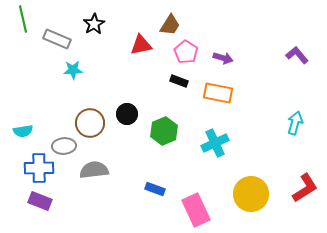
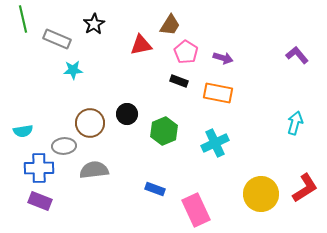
yellow circle: moved 10 px right
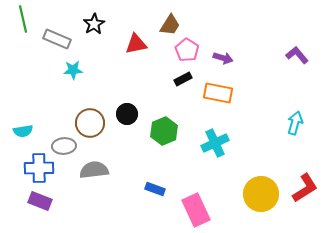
red triangle: moved 5 px left, 1 px up
pink pentagon: moved 1 px right, 2 px up
black rectangle: moved 4 px right, 2 px up; rotated 48 degrees counterclockwise
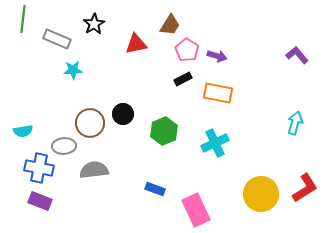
green line: rotated 20 degrees clockwise
purple arrow: moved 6 px left, 2 px up
black circle: moved 4 px left
blue cross: rotated 12 degrees clockwise
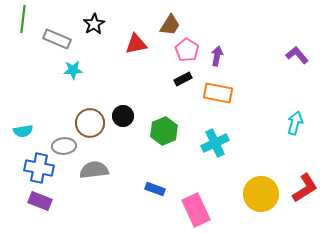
purple arrow: rotated 96 degrees counterclockwise
black circle: moved 2 px down
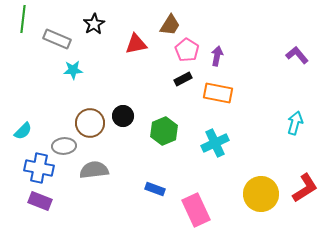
cyan semicircle: rotated 36 degrees counterclockwise
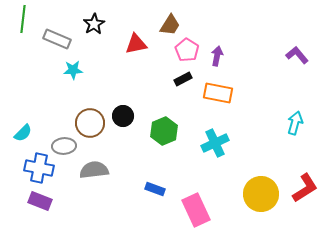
cyan semicircle: moved 2 px down
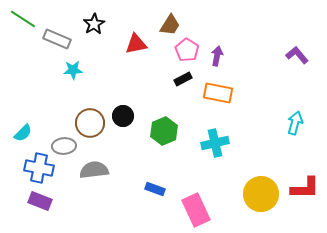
green line: rotated 64 degrees counterclockwise
cyan cross: rotated 12 degrees clockwise
red L-shape: rotated 32 degrees clockwise
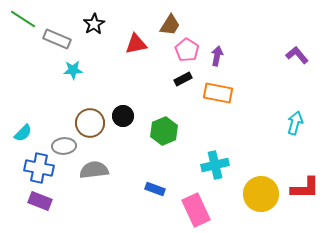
cyan cross: moved 22 px down
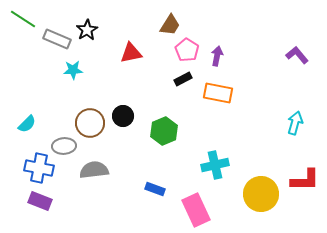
black star: moved 7 px left, 6 px down
red triangle: moved 5 px left, 9 px down
cyan semicircle: moved 4 px right, 9 px up
red L-shape: moved 8 px up
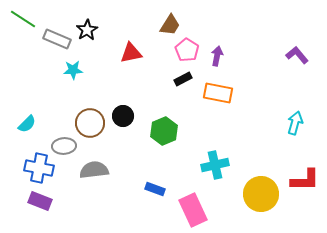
pink rectangle: moved 3 px left
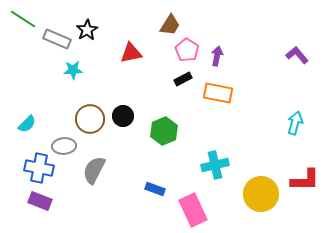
brown circle: moved 4 px up
gray semicircle: rotated 56 degrees counterclockwise
